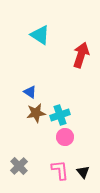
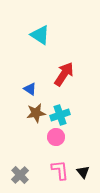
red arrow: moved 17 px left, 19 px down; rotated 15 degrees clockwise
blue triangle: moved 3 px up
pink circle: moved 9 px left
gray cross: moved 1 px right, 9 px down
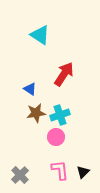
black triangle: rotated 24 degrees clockwise
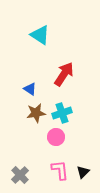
cyan cross: moved 2 px right, 2 px up
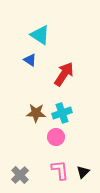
blue triangle: moved 29 px up
brown star: rotated 12 degrees clockwise
